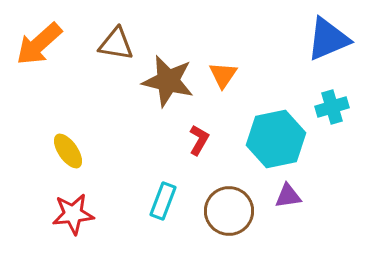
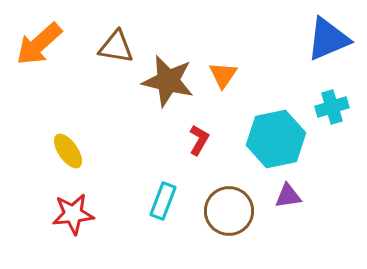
brown triangle: moved 3 px down
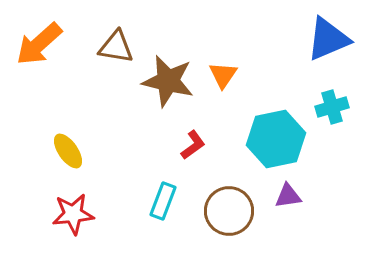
red L-shape: moved 6 px left, 5 px down; rotated 24 degrees clockwise
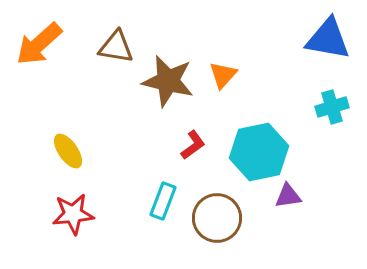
blue triangle: rotated 33 degrees clockwise
orange triangle: rotated 8 degrees clockwise
cyan hexagon: moved 17 px left, 13 px down
brown circle: moved 12 px left, 7 px down
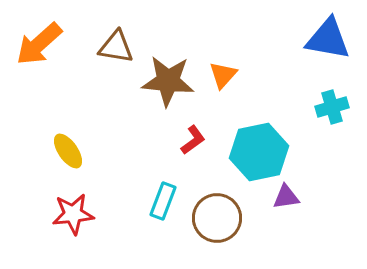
brown star: rotated 8 degrees counterclockwise
red L-shape: moved 5 px up
purple triangle: moved 2 px left, 1 px down
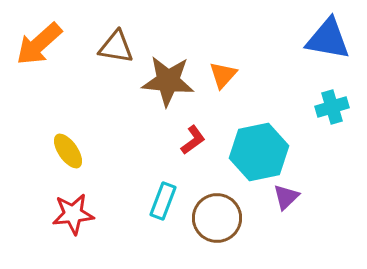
purple triangle: rotated 36 degrees counterclockwise
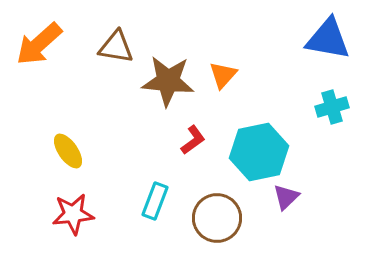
cyan rectangle: moved 8 px left
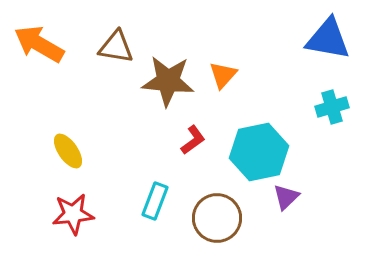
orange arrow: rotated 72 degrees clockwise
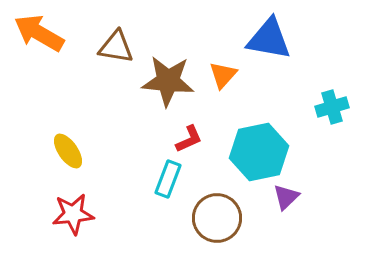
blue triangle: moved 59 px left
orange arrow: moved 11 px up
red L-shape: moved 4 px left, 1 px up; rotated 12 degrees clockwise
cyan rectangle: moved 13 px right, 22 px up
